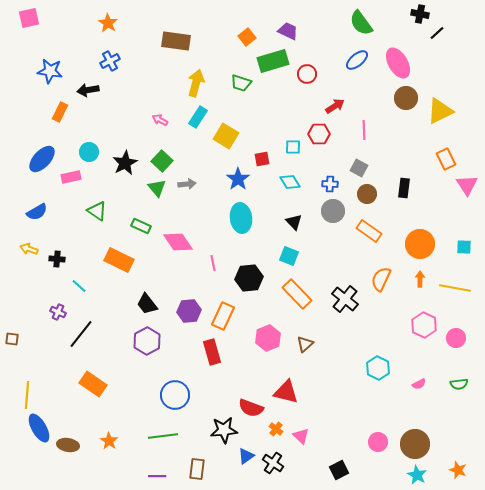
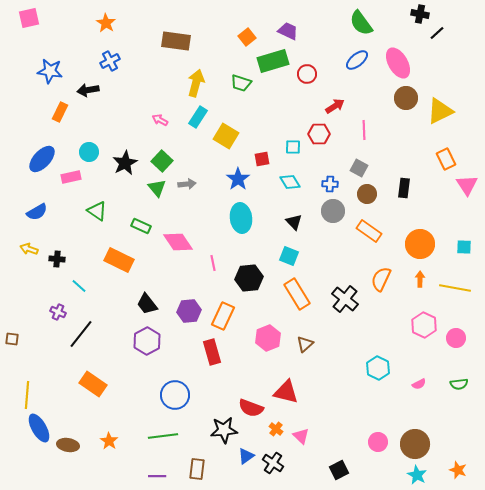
orange star at (108, 23): moved 2 px left
orange rectangle at (297, 294): rotated 12 degrees clockwise
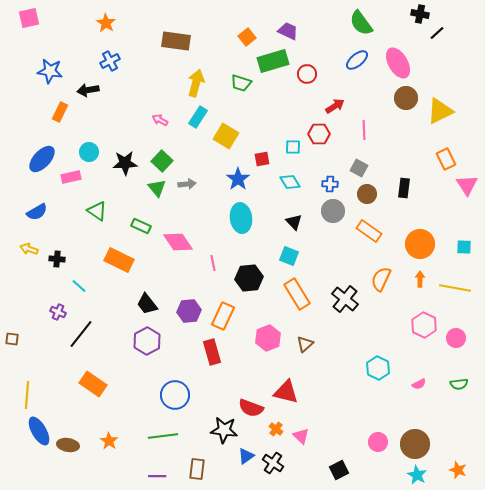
black star at (125, 163): rotated 25 degrees clockwise
blue ellipse at (39, 428): moved 3 px down
black star at (224, 430): rotated 12 degrees clockwise
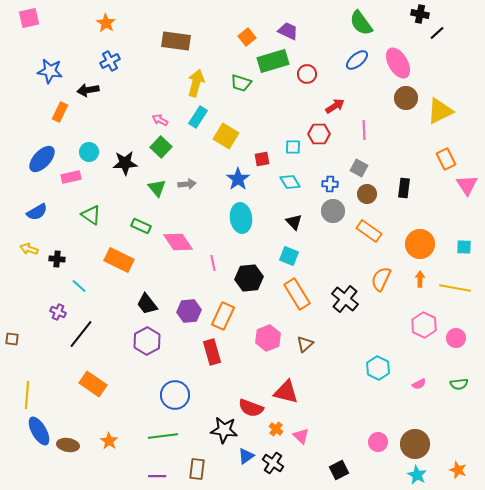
green square at (162, 161): moved 1 px left, 14 px up
green triangle at (97, 211): moved 6 px left, 4 px down
